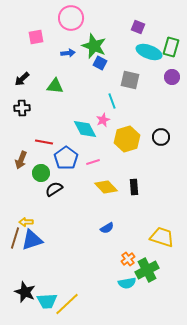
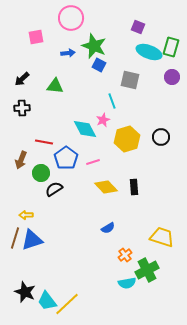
blue square: moved 1 px left, 2 px down
yellow arrow: moved 7 px up
blue semicircle: moved 1 px right
orange cross: moved 3 px left, 4 px up
cyan trapezoid: rotated 55 degrees clockwise
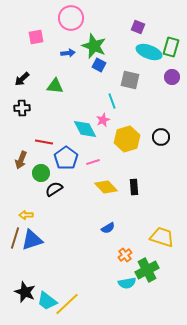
cyan trapezoid: rotated 15 degrees counterclockwise
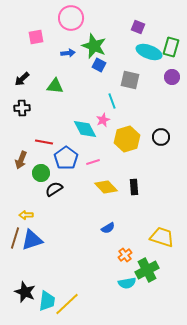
cyan trapezoid: rotated 120 degrees counterclockwise
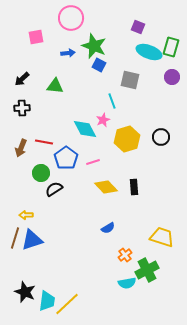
brown arrow: moved 12 px up
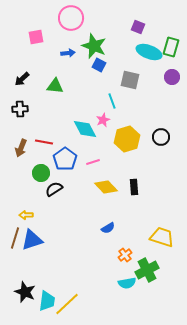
black cross: moved 2 px left, 1 px down
blue pentagon: moved 1 px left, 1 px down
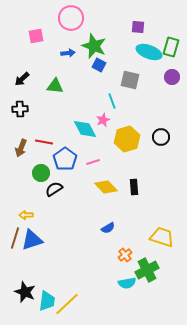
purple square: rotated 16 degrees counterclockwise
pink square: moved 1 px up
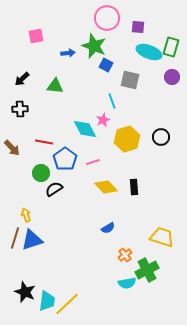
pink circle: moved 36 px right
blue square: moved 7 px right
brown arrow: moved 9 px left; rotated 66 degrees counterclockwise
yellow arrow: rotated 72 degrees clockwise
